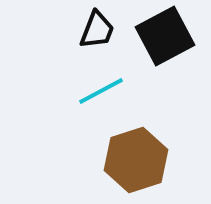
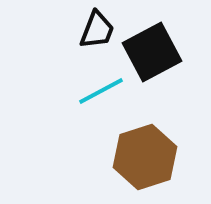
black square: moved 13 px left, 16 px down
brown hexagon: moved 9 px right, 3 px up
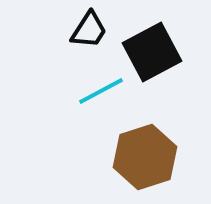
black trapezoid: moved 8 px left; rotated 12 degrees clockwise
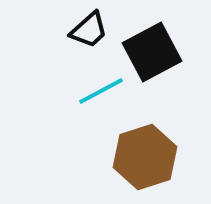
black trapezoid: rotated 15 degrees clockwise
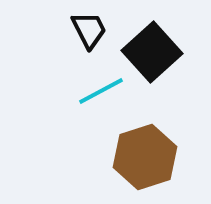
black trapezoid: rotated 75 degrees counterclockwise
black square: rotated 14 degrees counterclockwise
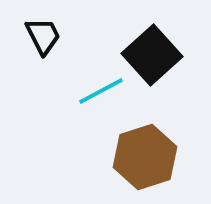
black trapezoid: moved 46 px left, 6 px down
black square: moved 3 px down
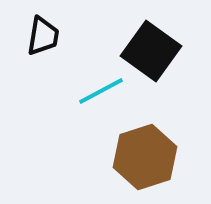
black trapezoid: rotated 36 degrees clockwise
black square: moved 1 px left, 4 px up; rotated 12 degrees counterclockwise
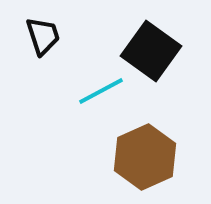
black trapezoid: rotated 27 degrees counterclockwise
brown hexagon: rotated 6 degrees counterclockwise
